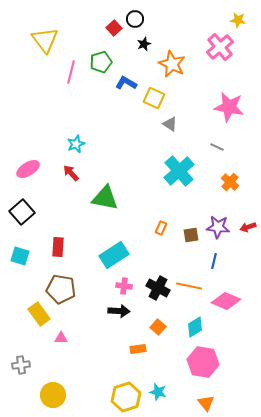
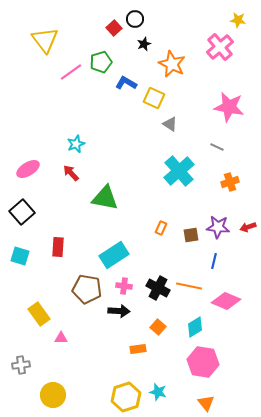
pink line at (71, 72): rotated 40 degrees clockwise
orange cross at (230, 182): rotated 30 degrees clockwise
brown pentagon at (61, 289): moved 26 px right
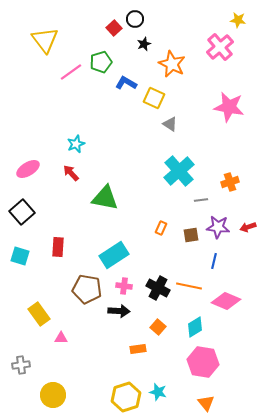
gray line at (217, 147): moved 16 px left, 53 px down; rotated 32 degrees counterclockwise
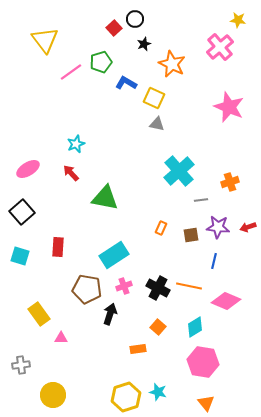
pink star at (229, 107): rotated 12 degrees clockwise
gray triangle at (170, 124): moved 13 px left; rotated 21 degrees counterclockwise
pink cross at (124, 286): rotated 28 degrees counterclockwise
black arrow at (119, 311): moved 9 px left, 3 px down; rotated 75 degrees counterclockwise
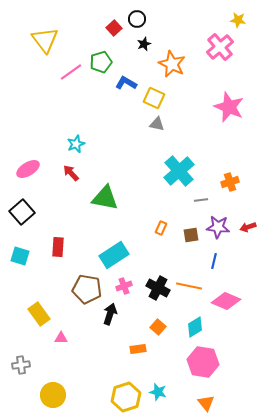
black circle at (135, 19): moved 2 px right
